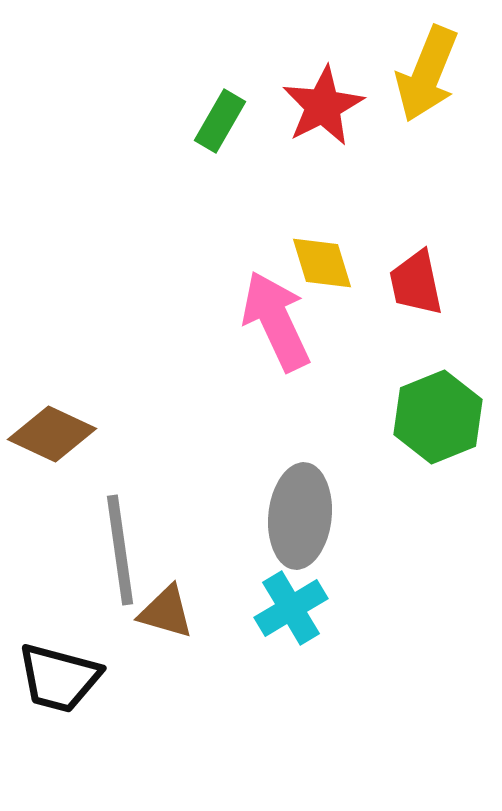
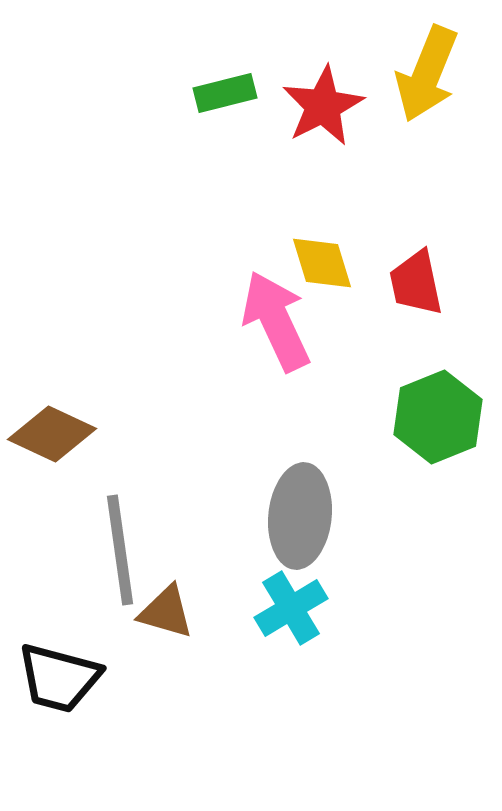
green rectangle: moved 5 px right, 28 px up; rotated 46 degrees clockwise
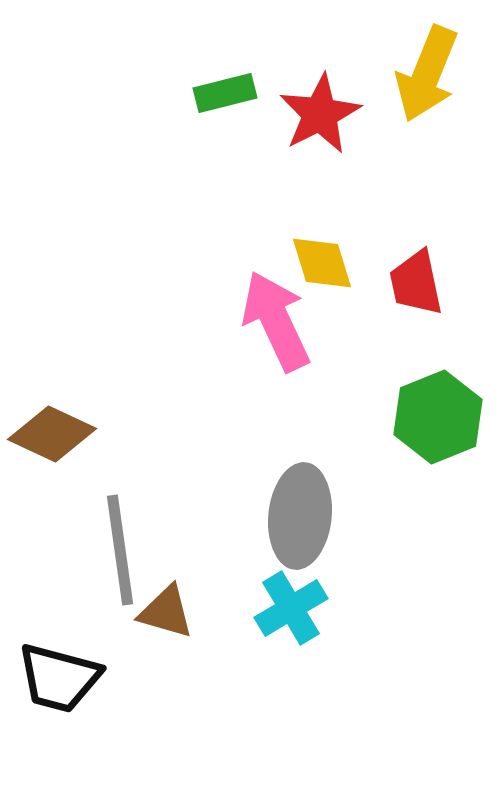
red star: moved 3 px left, 8 px down
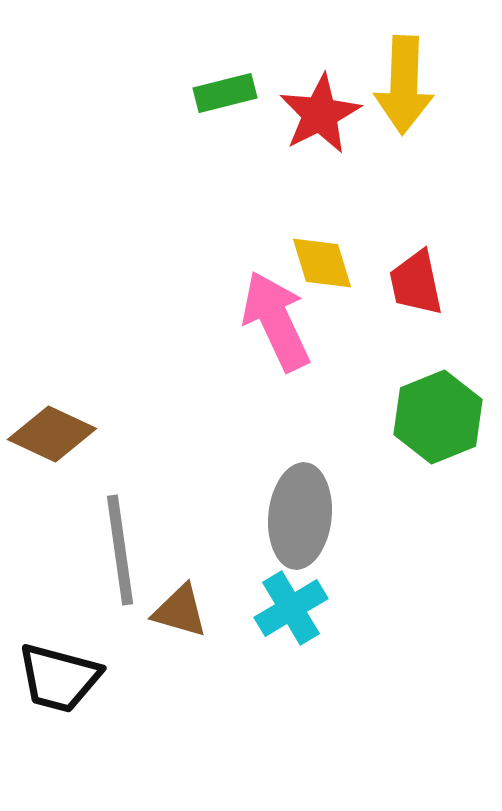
yellow arrow: moved 23 px left, 11 px down; rotated 20 degrees counterclockwise
brown triangle: moved 14 px right, 1 px up
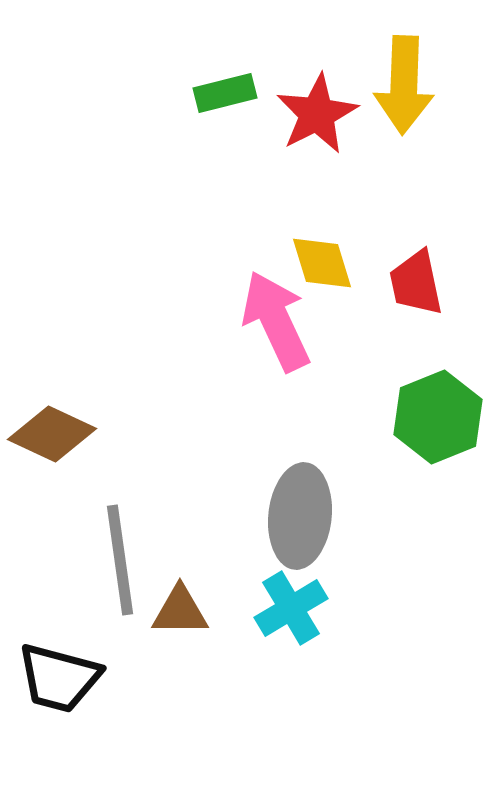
red star: moved 3 px left
gray line: moved 10 px down
brown triangle: rotated 16 degrees counterclockwise
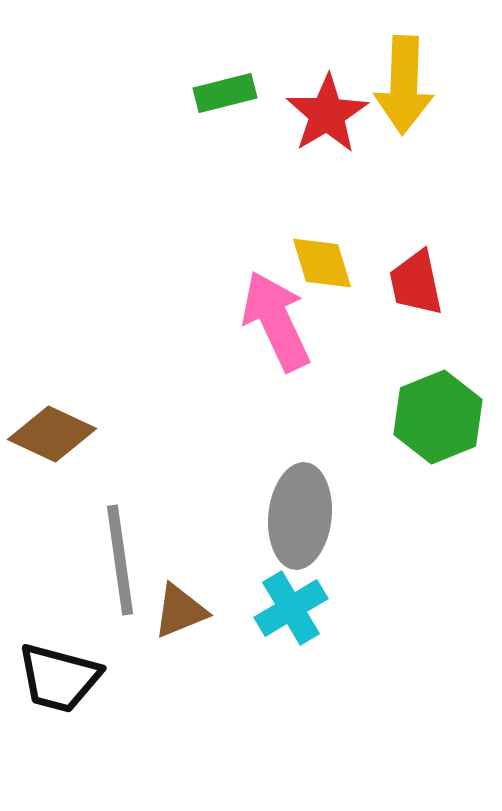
red star: moved 10 px right; rotated 4 degrees counterclockwise
brown triangle: rotated 22 degrees counterclockwise
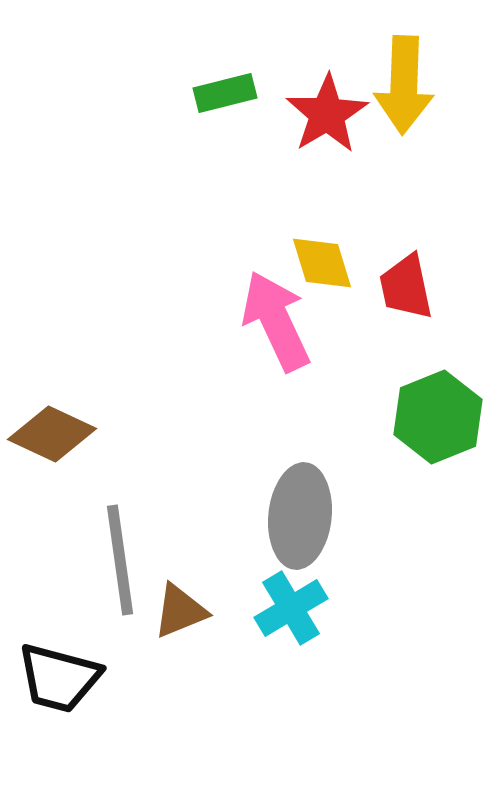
red trapezoid: moved 10 px left, 4 px down
